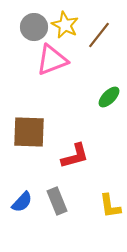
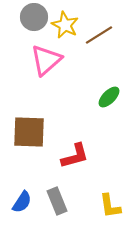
gray circle: moved 10 px up
brown line: rotated 20 degrees clockwise
pink triangle: moved 6 px left; rotated 20 degrees counterclockwise
blue semicircle: rotated 10 degrees counterclockwise
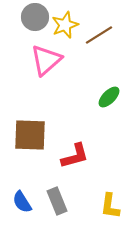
gray circle: moved 1 px right
yellow star: rotated 24 degrees clockwise
brown square: moved 1 px right, 3 px down
blue semicircle: rotated 115 degrees clockwise
yellow L-shape: rotated 16 degrees clockwise
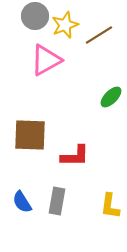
gray circle: moved 1 px up
pink triangle: rotated 12 degrees clockwise
green ellipse: moved 2 px right
red L-shape: rotated 16 degrees clockwise
gray rectangle: rotated 32 degrees clockwise
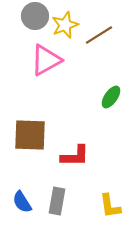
green ellipse: rotated 10 degrees counterclockwise
yellow L-shape: rotated 16 degrees counterclockwise
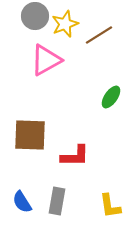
yellow star: moved 1 px up
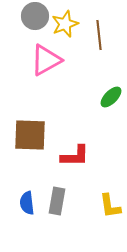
brown line: rotated 64 degrees counterclockwise
green ellipse: rotated 10 degrees clockwise
blue semicircle: moved 5 px right, 1 px down; rotated 25 degrees clockwise
